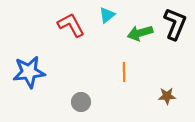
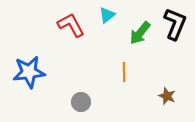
green arrow: rotated 35 degrees counterclockwise
brown star: rotated 24 degrees clockwise
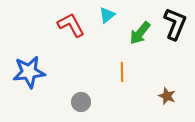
orange line: moved 2 px left
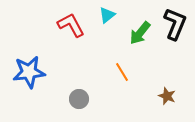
orange line: rotated 30 degrees counterclockwise
gray circle: moved 2 px left, 3 px up
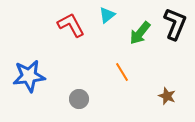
blue star: moved 4 px down
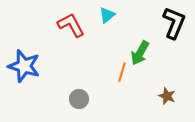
black L-shape: moved 1 px left, 1 px up
green arrow: moved 20 px down; rotated 10 degrees counterclockwise
orange line: rotated 48 degrees clockwise
blue star: moved 5 px left, 10 px up; rotated 24 degrees clockwise
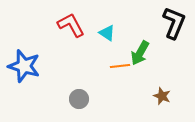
cyan triangle: moved 18 px down; rotated 48 degrees counterclockwise
orange line: moved 2 px left, 6 px up; rotated 66 degrees clockwise
brown star: moved 5 px left
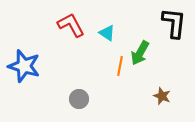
black L-shape: rotated 16 degrees counterclockwise
orange line: rotated 72 degrees counterclockwise
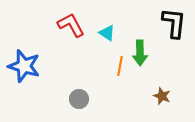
green arrow: rotated 30 degrees counterclockwise
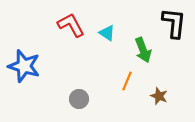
green arrow: moved 3 px right, 3 px up; rotated 20 degrees counterclockwise
orange line: moved 7 px right, 15 px down; rotated 12 degrees clockwise
brown star: moved 3 px left
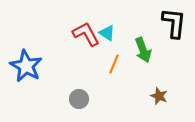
red L-shape: moved 15 px right, 9 px down
blue star: moved 2 px right; rotated 12 degrees clockwise
orange line: moved 13 px left, 17 px up
